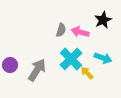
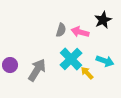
cyan arrow: moved 2 px right, 3 px down
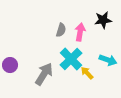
black star: rotated 18 degrees clockwise
pink arrow: rotated 84 degrees clockwise
cyan arrow: moved 3 px right, 1 px up
gray arrow: moved 7 px right, 4 px down
